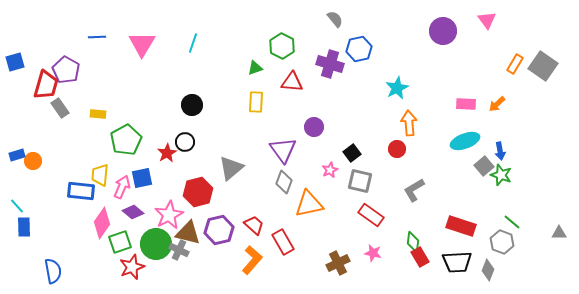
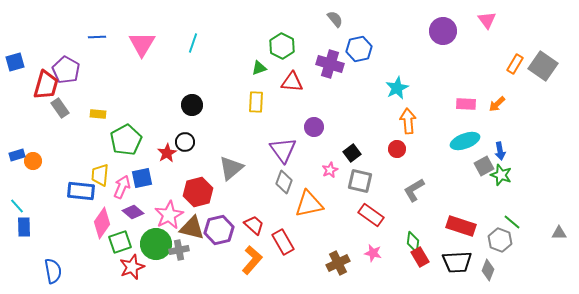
green triangle at (255, 68): moved 4 px right
orange arrow at (409, 123): moved 1 px left, 2 px up
gray square at (484, 166): rotated 12 degrees clockwise
brown triangle at (188, 233): moved 4 px right, 5 px up
gray hexagon at (502, 242): moved 2 px left, 2 px up
gray cross at (179, 250): rotated 36 degrees counterclockwise
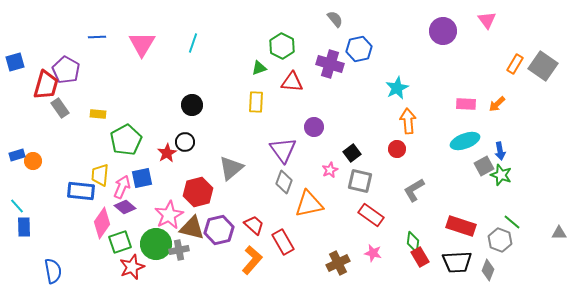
purple diamond at (133, 212): moved 8 px left, 5 px up
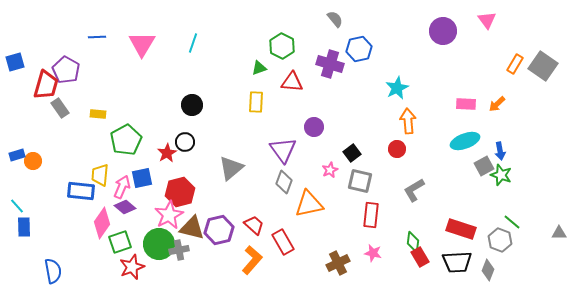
red hexagon at (198, 192): moved 18 px left
red rectangle at (371, 215): rotated 60 degrees clockwise
red rectangle at (461, 226): moved 3 px down
green circle at (156, 244): moved 3 px right
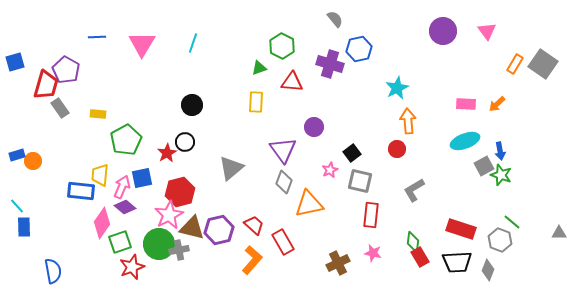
pink triangle at (487, 20): moved 11 px down
gray square at (543, 66): moved 2 px up
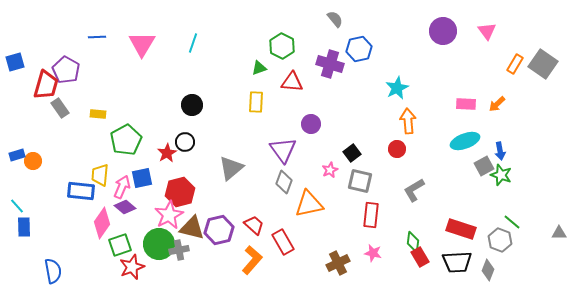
purple circle at (314, 127): moved 3 px left, 3 px up
green square at (120, 242): moved 3 px down
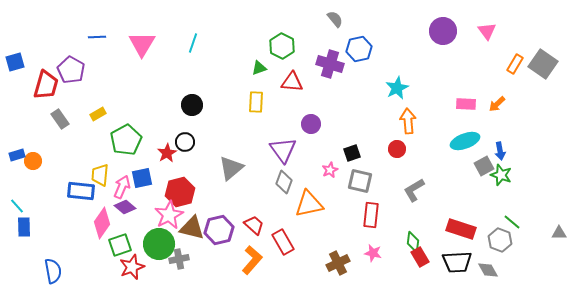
purple pentagon at (66, 70): moved 5 px right
gray rectangle at (60, 108): moved 11 px down
yellow rectangle at (98, 114): rotated 35 degrees counterclockwise
black square at (352, 153): rotated 18 degrees clockwise
gray cross at (179, 250): moved 9 px down
gray diamond at (488, 270): rotated 50 degrees counterclockwise
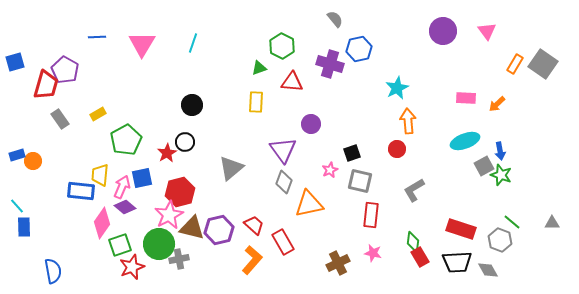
purple pentagon at (71, 70): moved 6 px left
pink rectangle at (466, 104): moved 6 px up
gray triangle at (559, 233): moved 7 px left, 10 px up
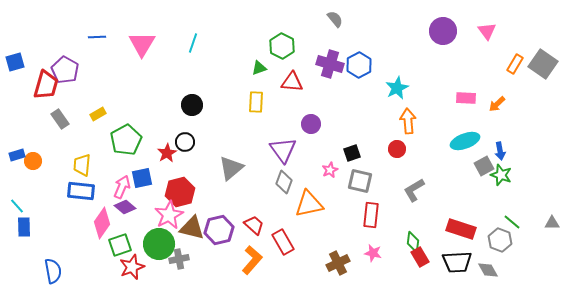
blue hexagon at (359, 49): moved 16 px down; rotated 15 degrees counterclockwise
yellow trapezoid at (100, 175): moved 18 px left, 10 px up
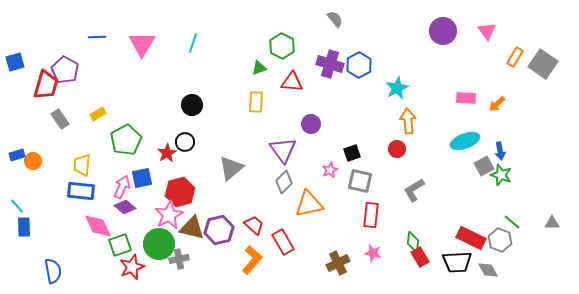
orange rectangle at (515, 64): moved 7 px up
gray diamond at (284, 182): rotated 25 degrees clockwise
pink diamond at (102, 223): moved 4 px left, 3 px down; rotated 60 degrees counterclockwise
red rectangle at (461, 229): moved 10 px right, 9 px down; rotated 8 degrees clockwise
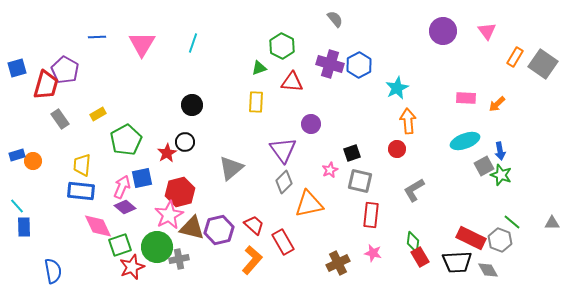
blue square at (15, 62): moved 2 px right, 6 px down
green circle at (159, 244): moved 2 px left, 3 px down
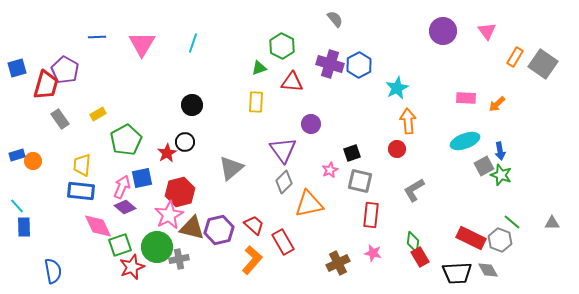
black trapezoid at (457, 262): moved 11 px down
